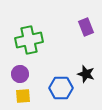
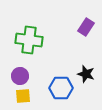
purple rectangle: rotated 54 degrees clockwise
green cross: rotated 20 degrees clockwise
purple circle: moved 2 px down
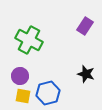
purple rectangle: moved 1 px left, 1 px up
green cross: rotated 20 degrees clockwise
blue hexagon: moved 13 px left, 5 px down; rotated 15 degrees counterclockwise
yellow square: rotated 14 degrees clockwise
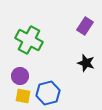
black star: moved 11 px up
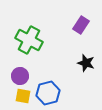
purple rectangle: moved 4 px left, 1 px up
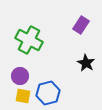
black star: rotated 12 degrees clockwise
